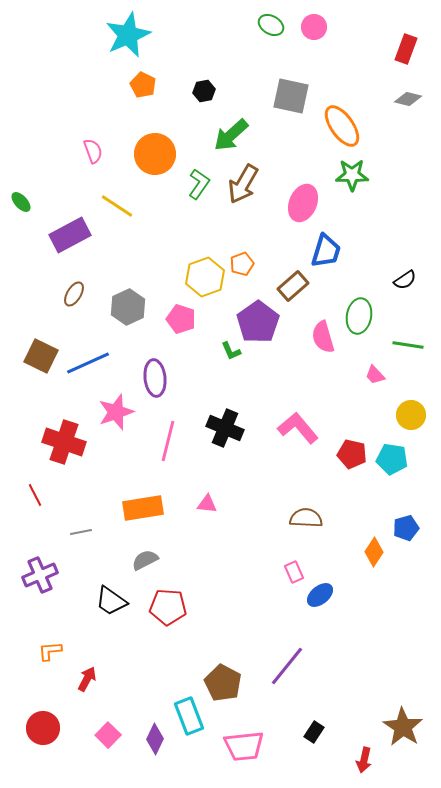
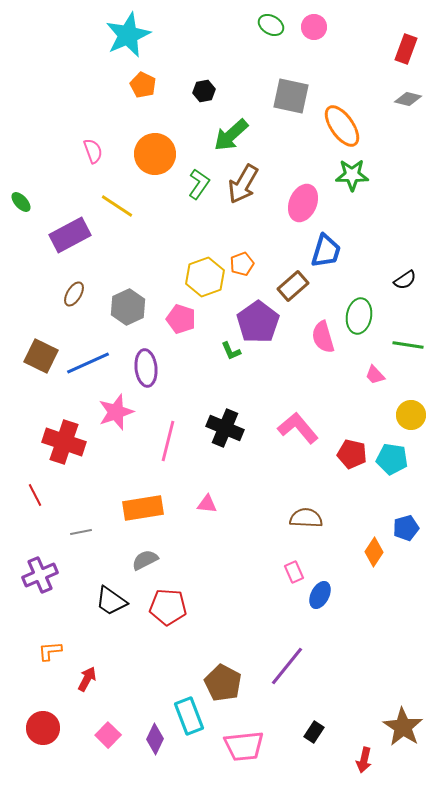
purple ellipse at (155, 378): moved 9 px left, 10 px up
blue ellipse at (320, 595): rotated 24 degrees counterclockwise
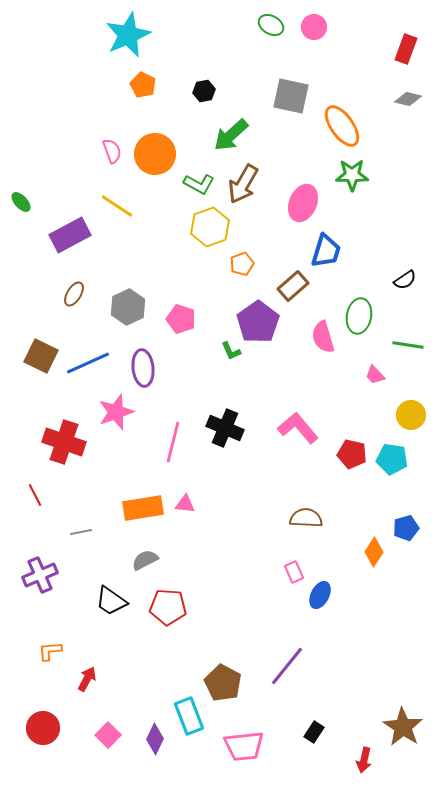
pink semicircle at (93, 151): moved 19 px right
green L-shape at (199, 184): rotated 84 degrees clockwise
yellow hexagon at (205, 277): moved 5 px right, 50 px up
purple ellipse at (146, 368): moved 3 px left
pink line at (168, 441): moved 5 px right, 1 px down
pink triangle at (207, 504): moved 22 px left
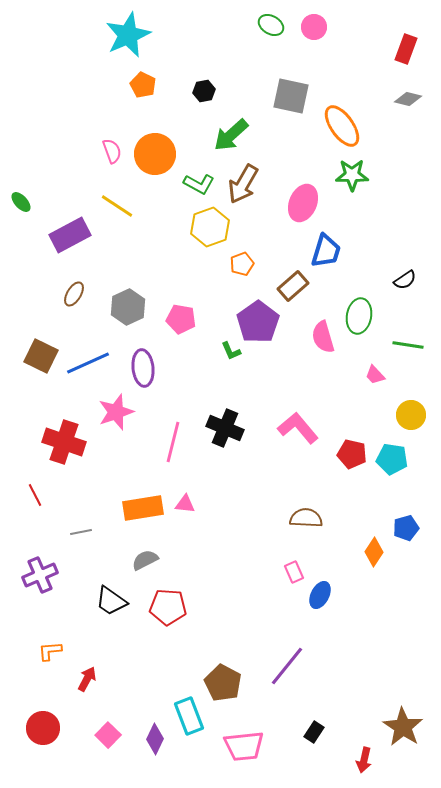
pink pentagon at (181, 319): rotated 8 degrees counterclockwise
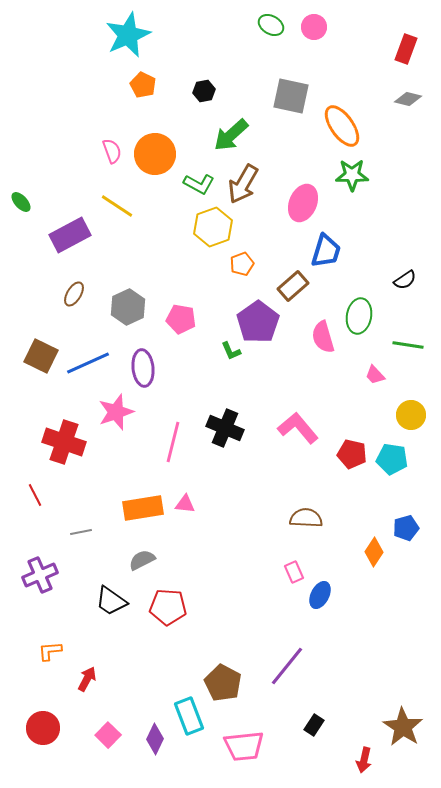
yellow hexagon at (210, 227): moved 3 px right
gray semicircle at (145, 560): moved 3 px left
black rectangle at (314, 732): moved 7 px up
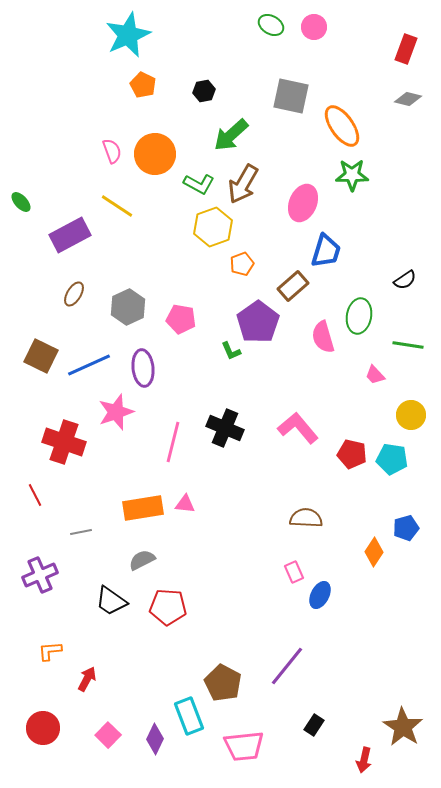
blue line at (88, 363): moved 1 px right, 2 px down
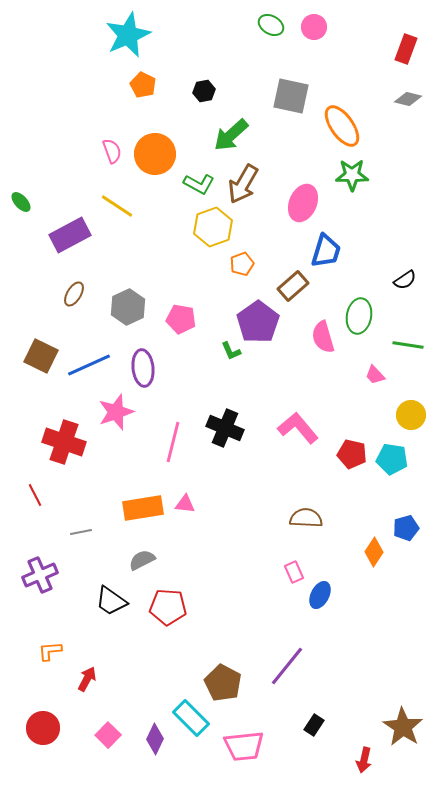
cyan rectangle at (189, 716): moved 2 px right, 2 px down; rotated 24 degrees counterclockwise
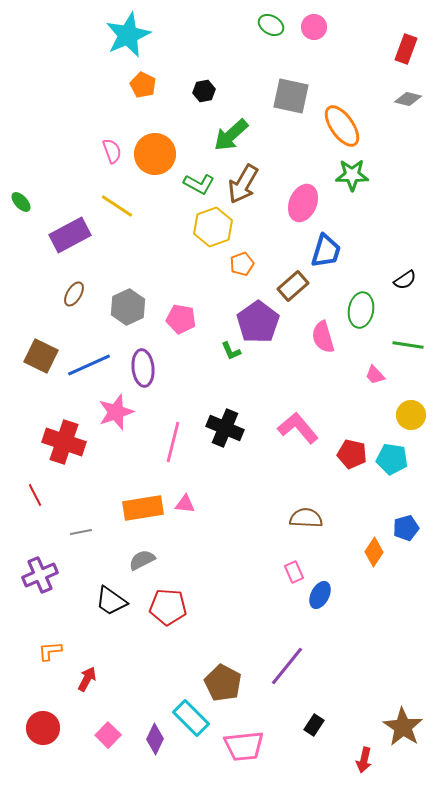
green ellipse at (359, 316): moved 2 px right, 6 px up
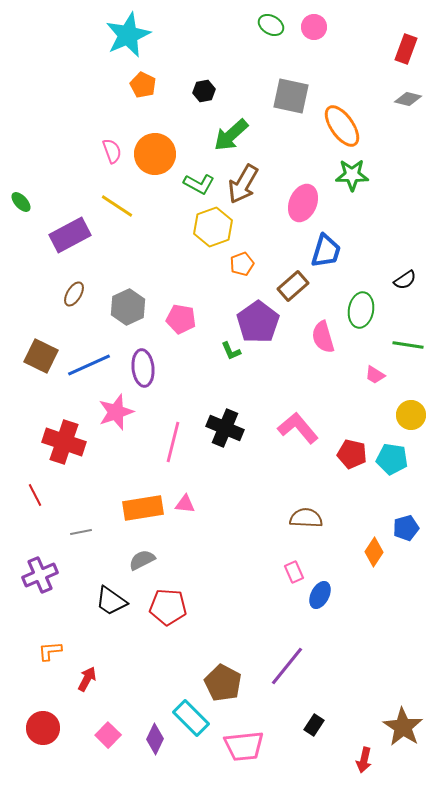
pink trapezoid at (375, 375): rotated 15 degrees counterclockwise
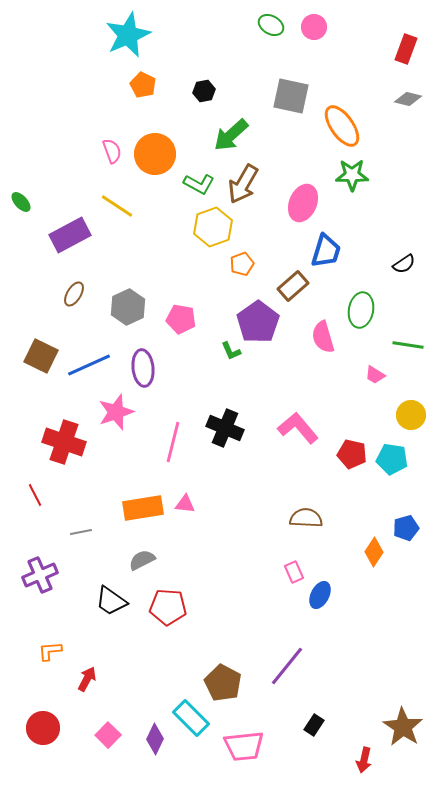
black semicircle at (405, 280): moved 1 px left, 16 px up
